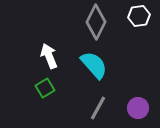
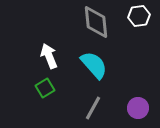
gray diamond: rotated 32 degrees counterclockwise
gray line: moved 5 px left
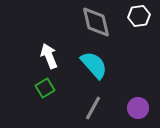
gray diamond: rotated 8 degrees counterclockwise
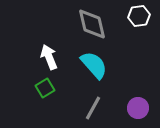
gray diamond: moved 4 px left, 2 px down
white arrow: moved 1 px down
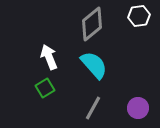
gray diamond: rotated 64 degrees clockwise
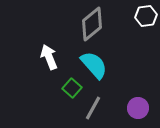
white hexagon: moved 7 px right
green square: moved 27 px right; rotated 18 degrees counterclockwise
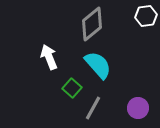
cyan semicircle: moved 4 px right
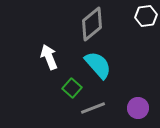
gray line: rotated 40 degrees clockwise
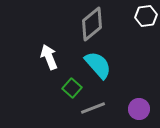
purple circle: moved 1 px right, 1 px down
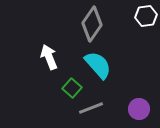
gray diamond: rotated 16 degrees counterclockwise
gray line: moved 2 px left
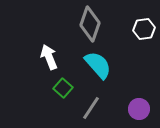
white hexagon: moved 2 px left, 13 px down
gray diamond: moved 2 px left; rotated 16 degrees counterclockwise
green square: moved 9 px left
gray line: rotated 35 degrees counterclockwise
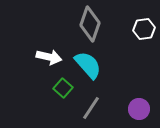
white arrow: rotated 125 degrees clockwise
cyan semicircle: moved 10 px left
